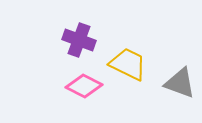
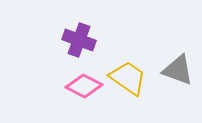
yellow trapezoid: moved 14 px down; rotated 9 degrees clockwise
gray triangle: moved 2 px left, 13 px up
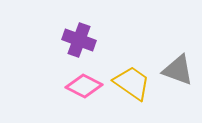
yellow trapezoid: moved 4 px right, 5 px down
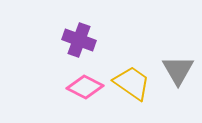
gray triangle: rotated 40 degrees clockwise
pink diamond: moved 1 px right, 1 px down
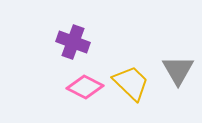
purple cross: moved 6 px left, 2 px down
yellow trapezoid: moved 1 px left; rotated 9 degrees clockwise
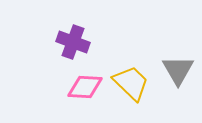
pink diamond: rotated 24 degrees counterclockwise
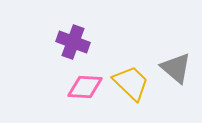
gray triangle: moved 2 px left, 2 px up; rotated 20 degrees counterclockwise
